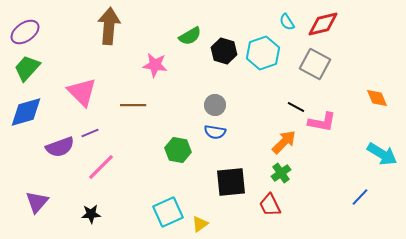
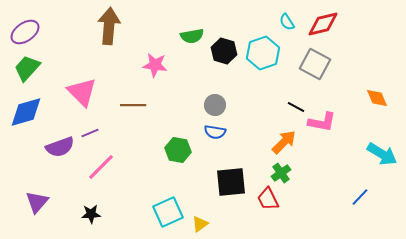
green semicircle: moved 2 px right; rotated 20 degrees clockwise
red trapezoid: moved 2 px left, 6 px up
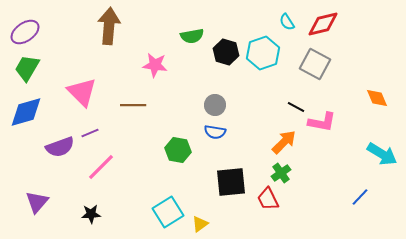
black hexagon: moved 2 px right, 1 px down
green trapezoid: rotated 12 degrees counterclockwise
cyan square: rotated 8 degrees counterclockwise
